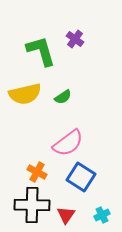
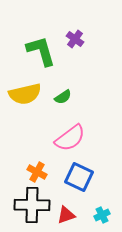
pink semicircle: moved 2 px right, 5 px up
blue square: moved 2 px left; rotated 8 degrees counterclockwise
red triangle: rotated 36 degrees clockwise
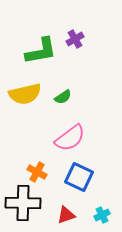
purple cross: rotated 24 degrees clockwise
green L-shape: rotated 96 degrees clockwise
black cross: moved 9 px left, 2 px up
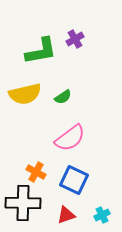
orange cross: moved 1 px left
blue square: moved 5 px left, 3 px down
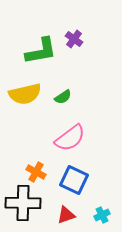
purple cross: moved 1 px left; rotated 24 degrees counterclockwise
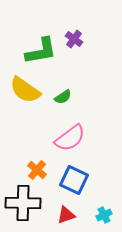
yellow semicircle: moved 4 px up; rotated 48 degrees clockwise
orange cross: moved 1 px right, 2 px up; rotated 12 degrees clockwise
cyan cross: moved 2 px right
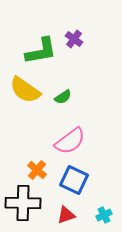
pink semicircle: moved 3 px down
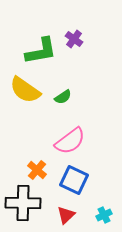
red triangle: rotated 24 degrees counterclockwise
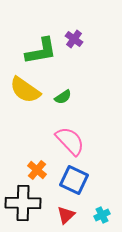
pink semicircle: rotated 96 degrees counterclockwise
cyan cross: moved 2 px left
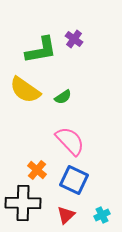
green L-shape: moved 1 px up
